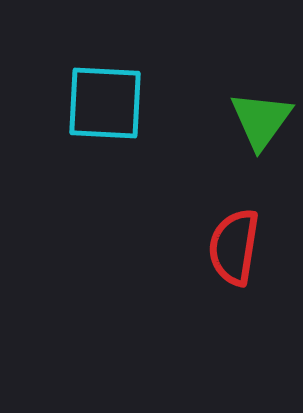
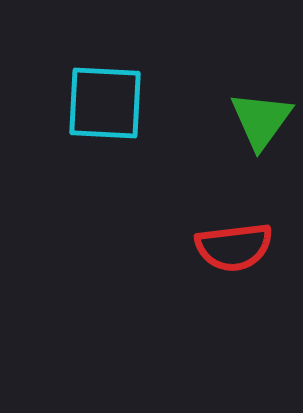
red semicircle: rotated 106 degrees counterclockwise
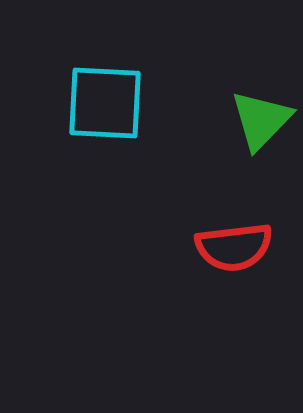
green triangle: rotated 8 degrees clockwise
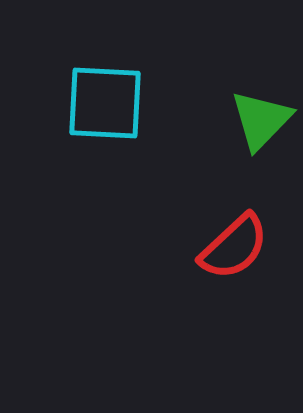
red semicircle: rotated 36 degrees counterclockwise
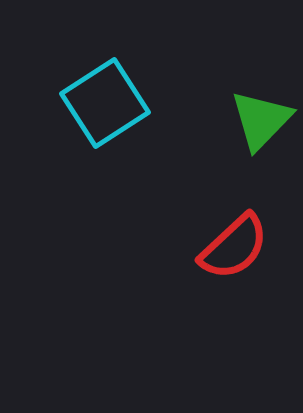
cyan square: rotated 36 degrees counterclockwise
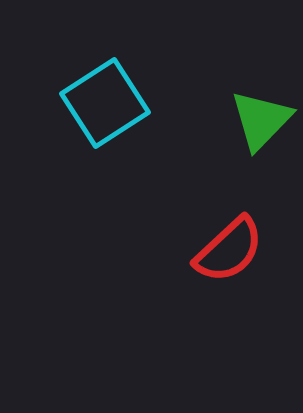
red semicircle: moved 5 px left, 3 px down
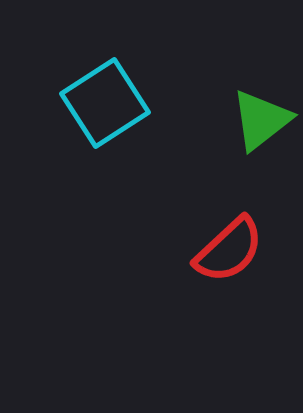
green triangle: rotated 8 degrees clockwise
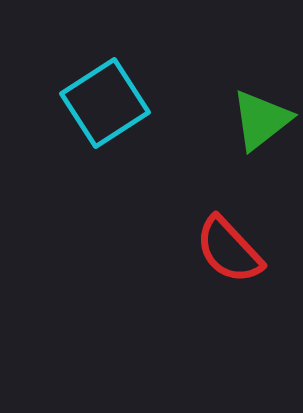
red semicircle: rotated 90 degrees clockwise
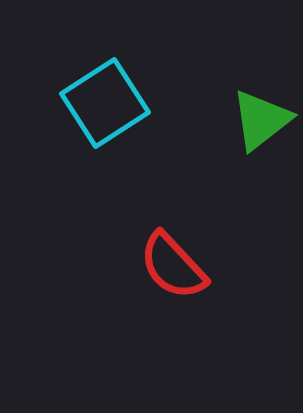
red semicircle: moved 56 px left, 16 px down
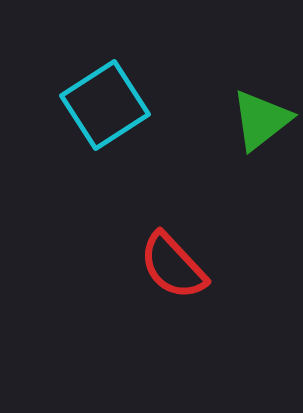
cyan square: moved 2 px down
